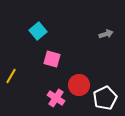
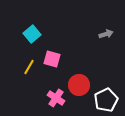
cyan square: moved 6 px left, 3 px down
yellow line: moved 18 px right, 9 px up
white pentagon: moved 1 px right, 2 px down
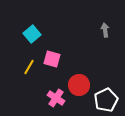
gray arrow: moved 1 px left, 4 px up; rotated 80 degrees counterclockwise
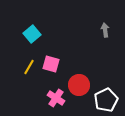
pink square: moved 1 px left, 5 px down
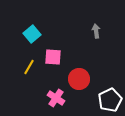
gray arrow: moved 9 px left, 1 px down
pink square: moved 2 px right, 7 px up; rotated 12 degrees counterclockwise
red circle: moved 6 px up
white pentagon: moved 4 px right
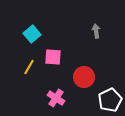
red circle: moved 5 px right, 2 px up
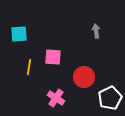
cyan square: moved 13 px left; rotated 36 degrees clockwise
yellow line: rotated 21 degrees counterclockwise
white pentagon: moved 2 px up
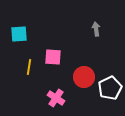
gray arrow: moved 2 px up
white pentagon: moved 10 px up
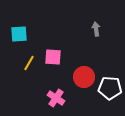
yellow line: moved 4 px up; rotated 21 degrees clockwise
white pentagon: rotated 30 degrees clockwise
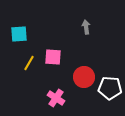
gray arrow: moved 10 px left, 2 px up
